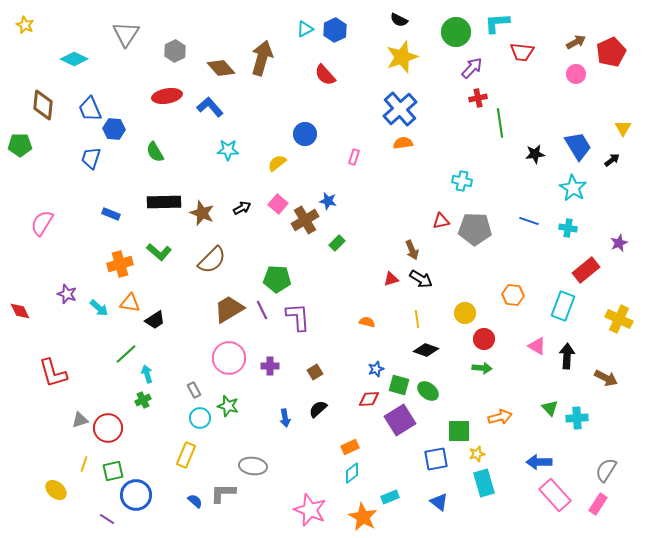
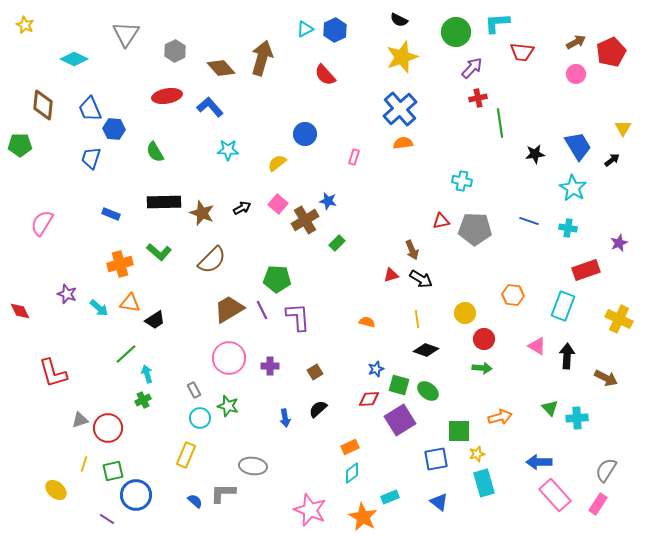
red rectangle at (586, 270): rotated 20 degrees clockwise
red triangle at (391, 279): moved 4 px up
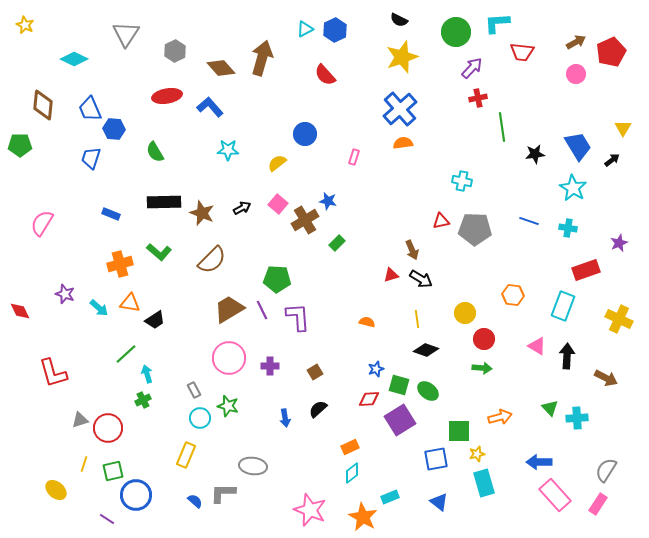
green line at (500, 123): moved 2 px right, 4 px down
purple star at (67, 294): moved 2 px left
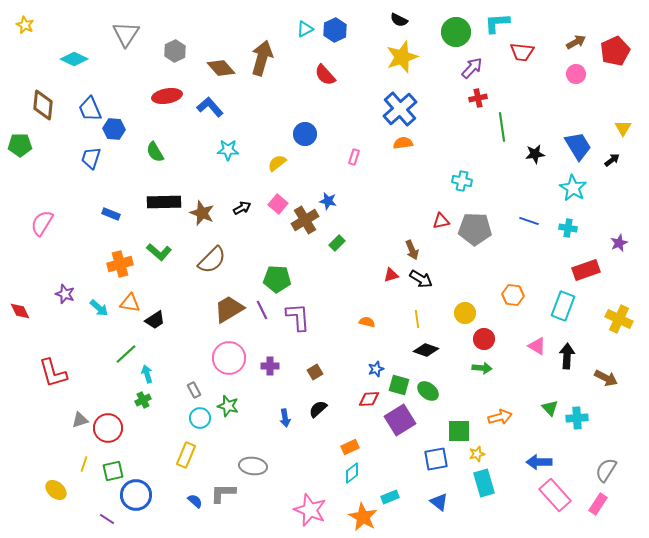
red pentagon at (611, 52): moved 4 px right, 1 px up
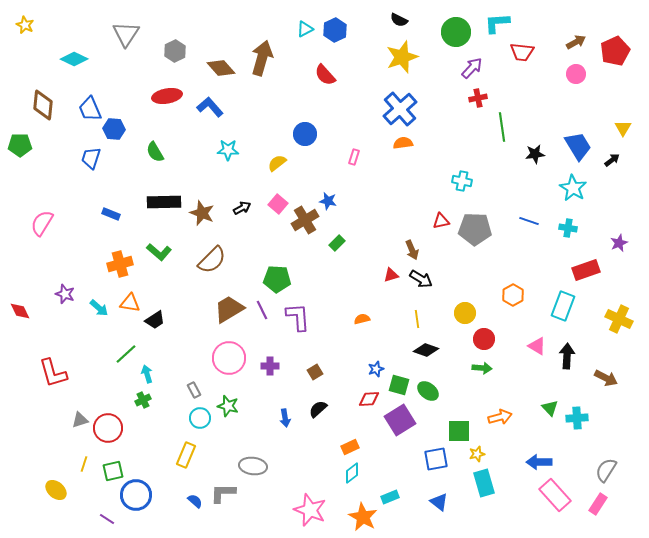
orange hexagon at (513, 295): rotated 25 degrees clockwise
orange semicircle at (367, 322): moved 5 px left, 3 px up; rotated 28 degrees counterclockwise
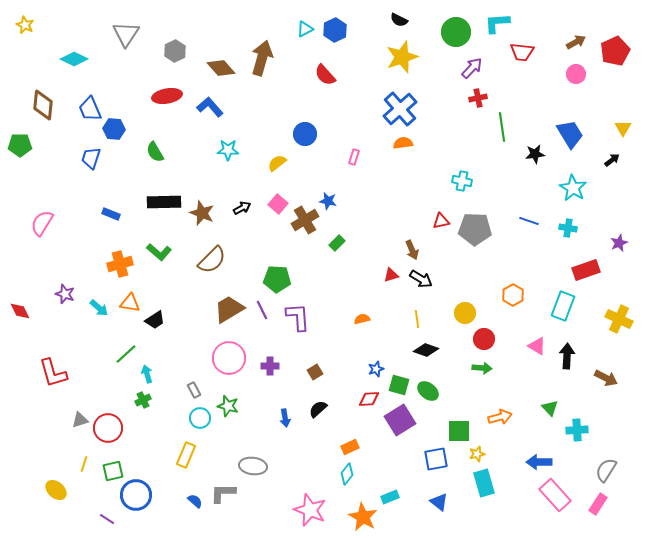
blue trapezoid at (578, 146): moved 8 px left, 12 px up
cyan cross at (577, 418): moved 12 px down
cyan diamond at (352, 473): moved 5 px left, 1 px down; rotated 15 degrees counterclockwise
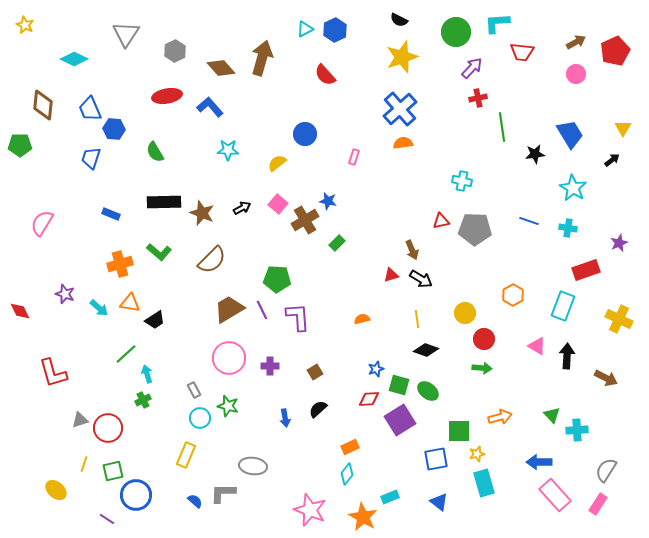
green triangle at (550, 408): moved 2 px right, 7 px down
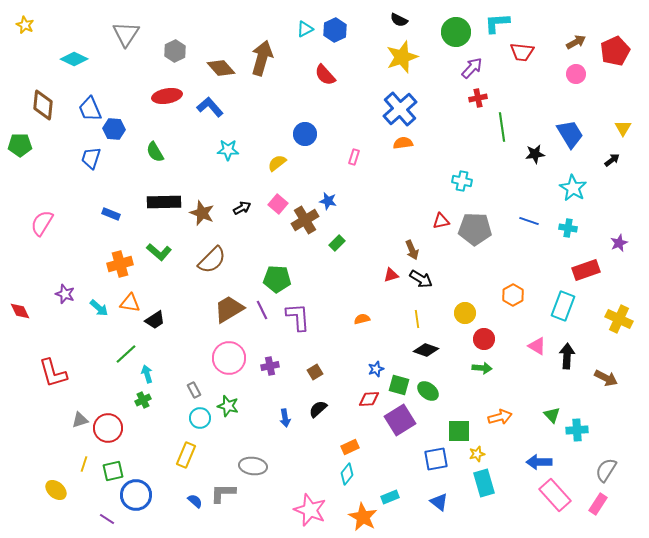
purple cross at (270, 366): rotated 12 degrees counterclockwise
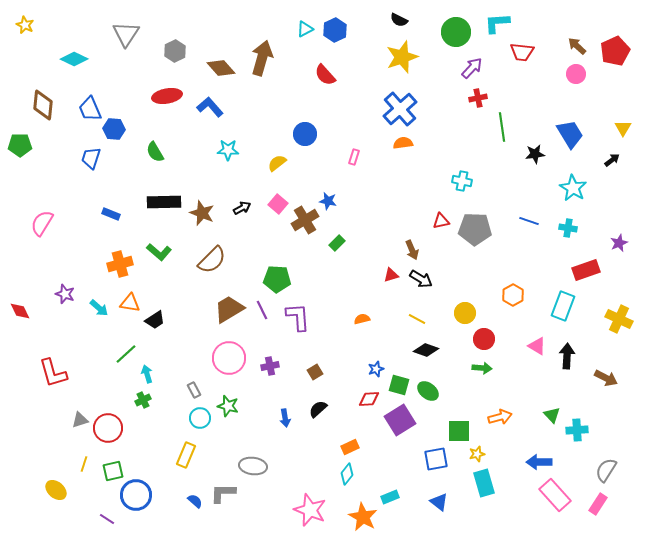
brown arrow at (576, 42): moved 1 px right, 4 px down; rotated 108 degrees counterclockwise
yellow line at (417, 319): rotated 54 degrees counterclockwise
